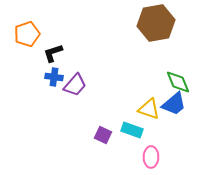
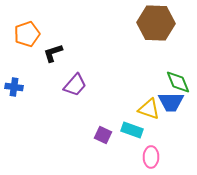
brown hexagon: rotated 12 degrees clockwise
blue cross: moved 40 px left, 10 px down
blue trapezoid: moved 3 px left, 2 px up; rotated 40 degrees clockwise
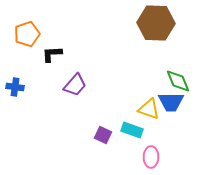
black L-shape: moved 1 px left, 1 px down; rotated 15 degrees clockwise
green diamond: moved 1 px up
blue cross: moved 1 px right
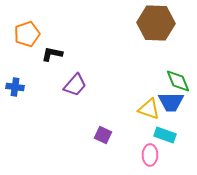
black L-shape: rotated 15 degrees clockwise
cyan rectangle: moved 33 px right, 5 px down
pink ellipse: moved 1 px left, 2 px up
